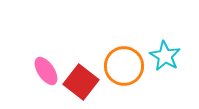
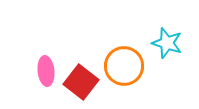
cyan star: moved 2 px right, 13 px up; rotated 12 degrees counterclockwise
pink ellipse: rotated 28 degrees clockwise
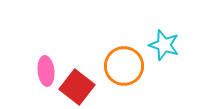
cyan star: moved 3 px left, 2 px down
red square: moved 4 px left, 5 px down
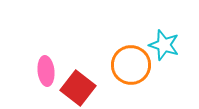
orange circle: moved 7 px right, 1 px up
red square: moved 1 px right, 1 px down
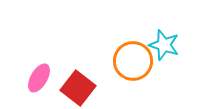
orange circle: moved 2 px right, 4 px up
pink ellipse: moved 7 px left, 7 px down; rotated 36 degrees clockwise
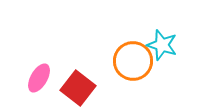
cyan star: moved 2 px left
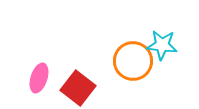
cyan star: rotated 12 degrees counterclockwise
pink ellipse: rotated 12 degrees counterclockwise
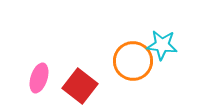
red square: moved 2 px right, 2 px up
